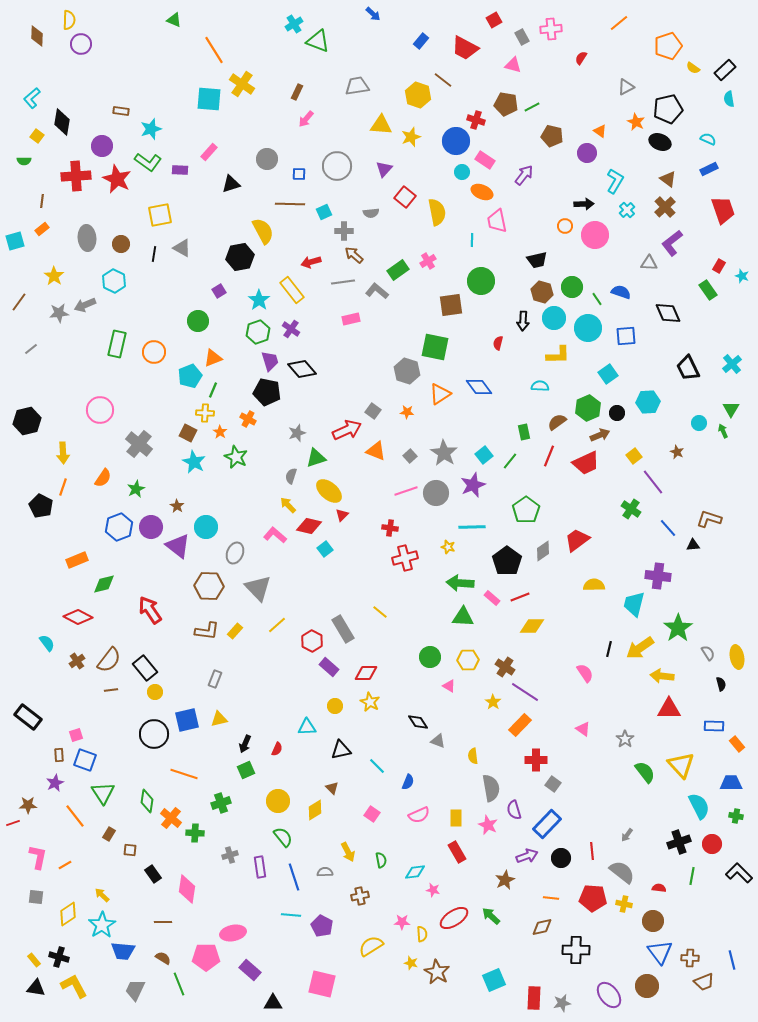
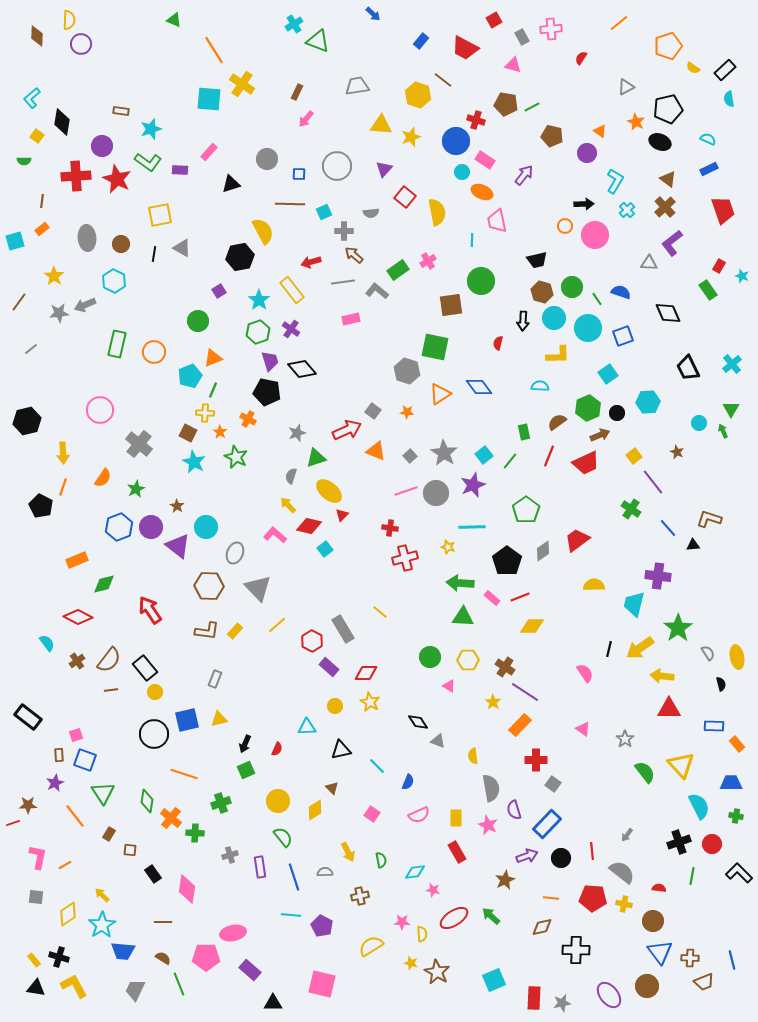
blue square at (626, 336): moved 3 px left; rotated 15 degrees counterclockwise
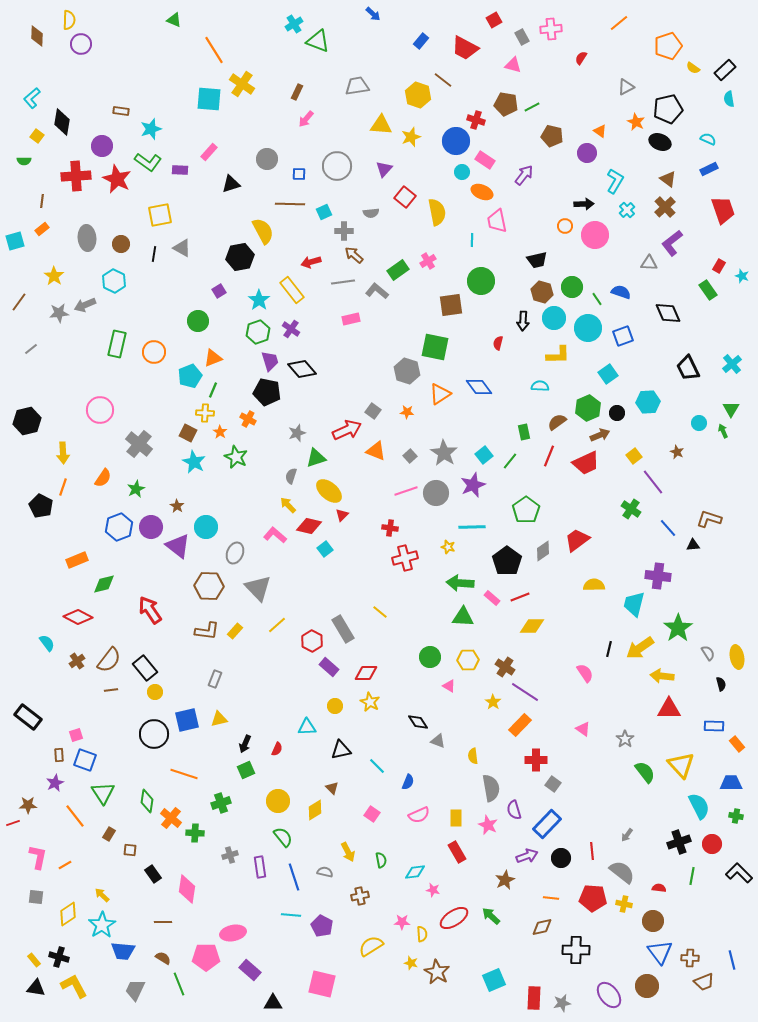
gray semicircle at (325, 872): rotated 14 degrees clockwise
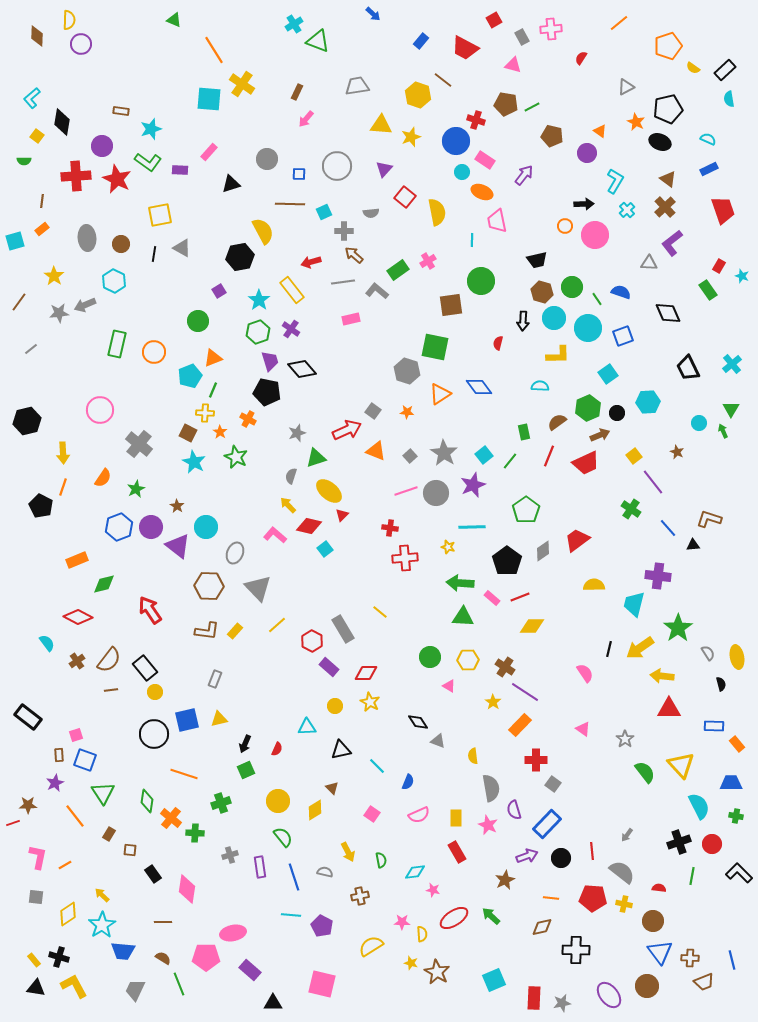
red cross at (405, 558): rotated 10 degrees clockwise
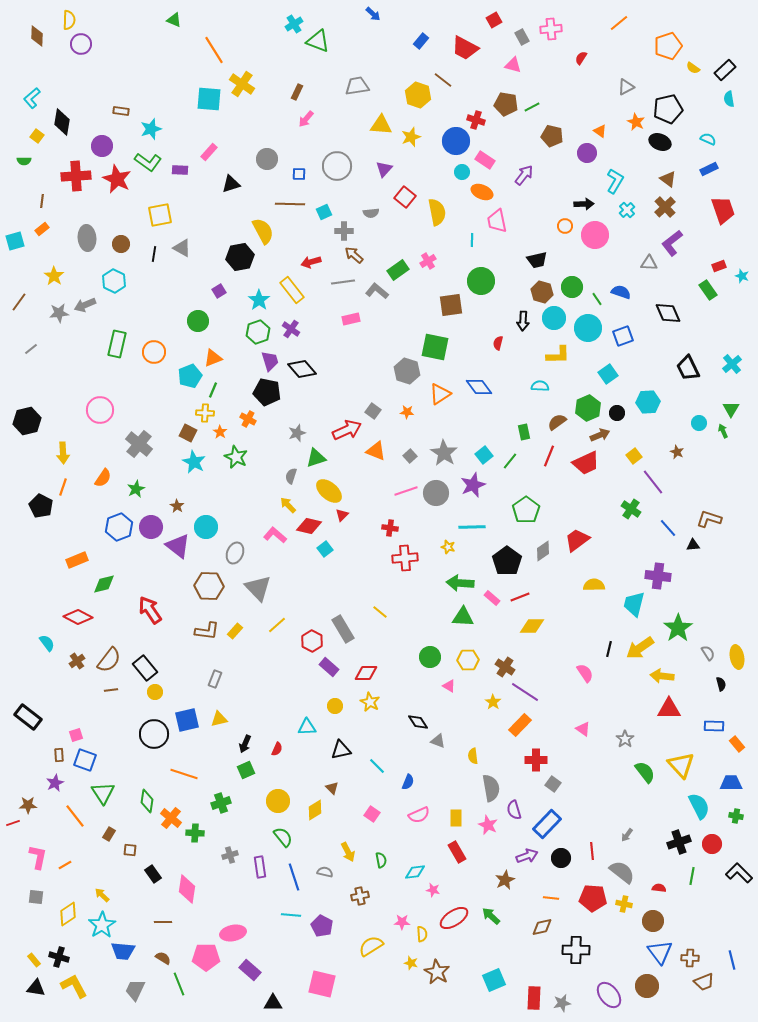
red rectangle at (719, 266): rotated 40 degrees clockwise
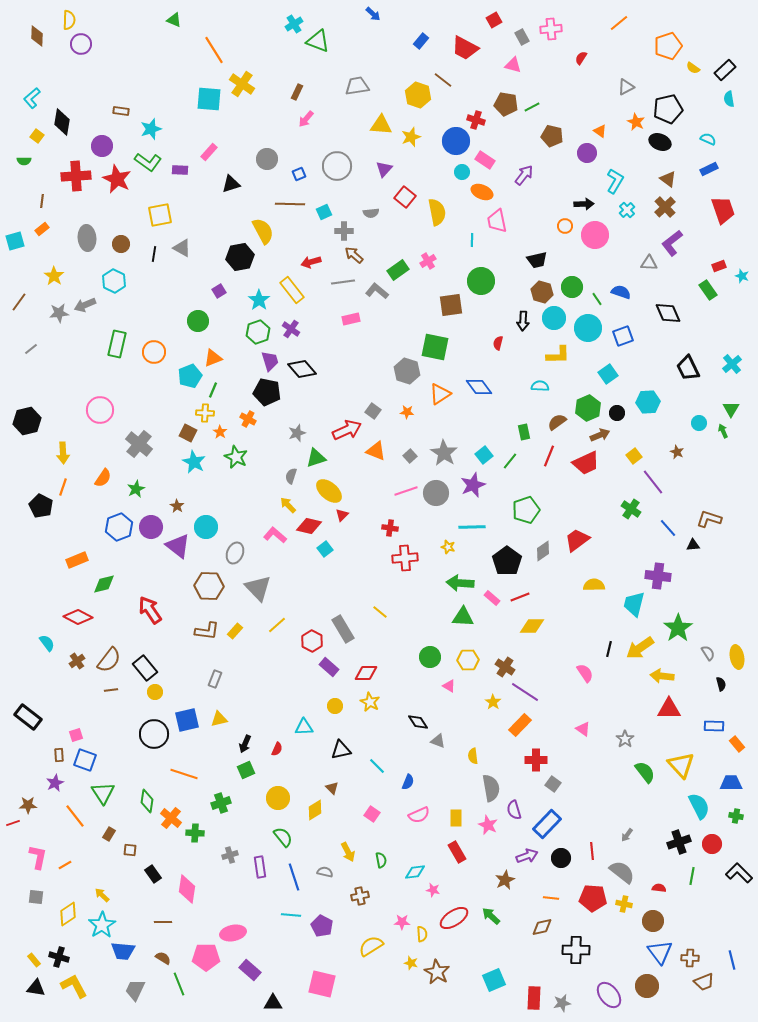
blue square at (299, 174): rotated 24 degrees counterclockwise
green pentagon at (526, 510): rotated 16 degrees clockwise
cyan triangle at (307, 727): moved 3 px left
yellow circle at (278, 801): moved 3 px up
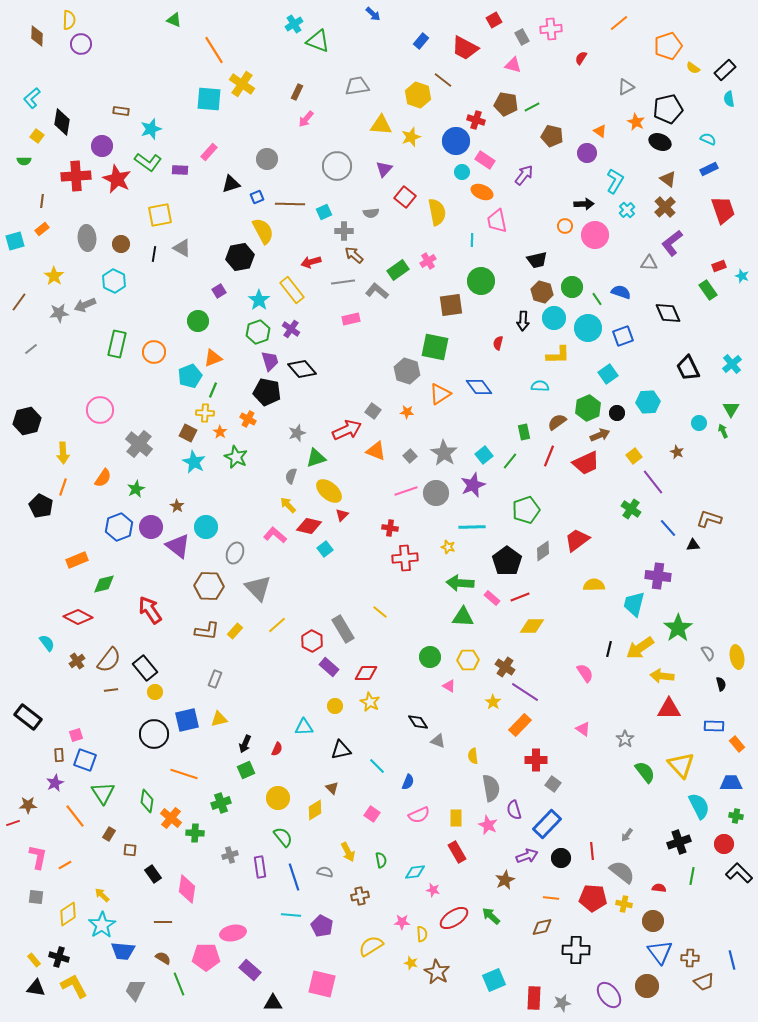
blue square at (299, 174): moved 42 px left, 23 px down
red circle at (712, 844): moved 12 px right
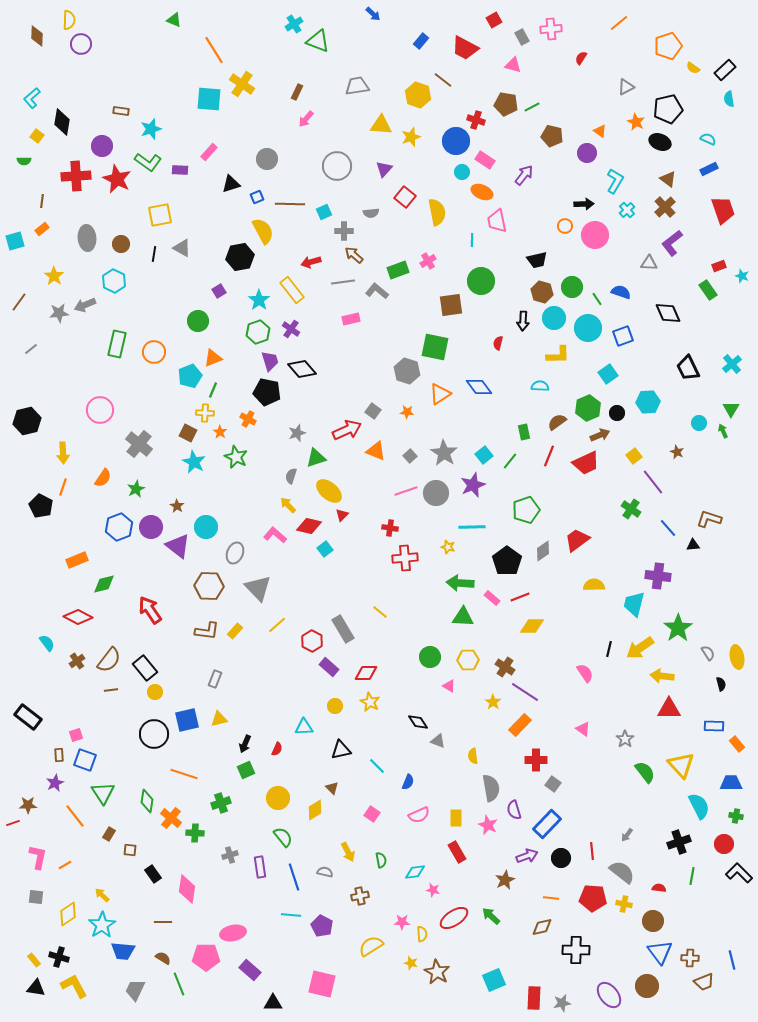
green rectangle at (398, 270): rotated 15 degrees clockwise
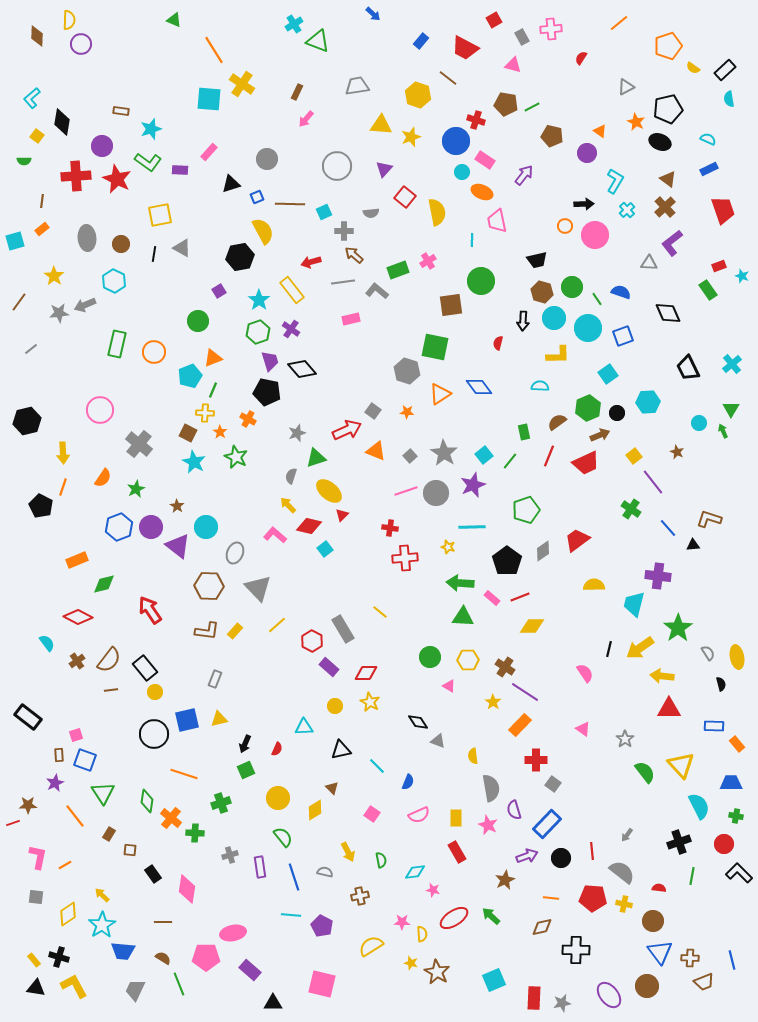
brown line at (443, 80): moved 5 px right, 2 px up
